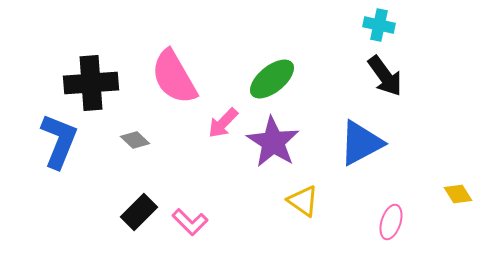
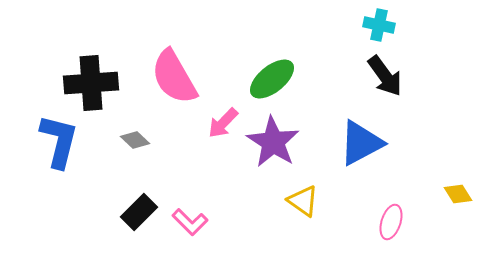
blue L-shape: rotated 8 degrees counterclockwise
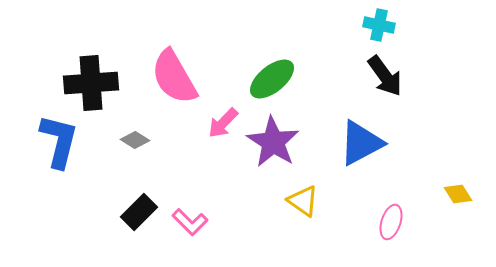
gray diamond: rotated 12 degrees counterclockwise
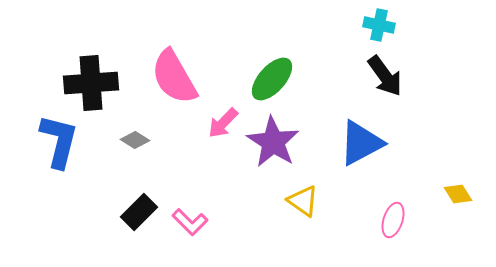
green ellipse: rotated 9 degrees counterclockwise
pink ellipse: moved 2 px right, 2 px up
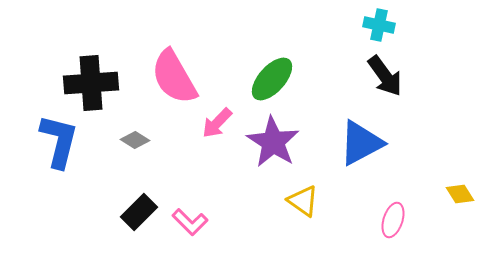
pink arrow: moved 6 px left
yellow diamond: moved 2 px right
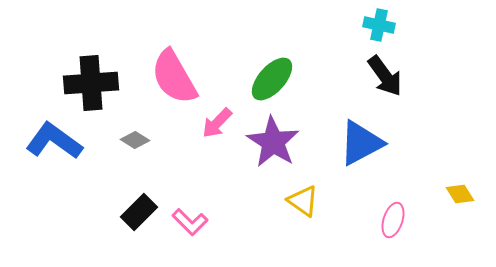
blue L-shape: moved 5 px left; rotated 68 degrees counterclockwise
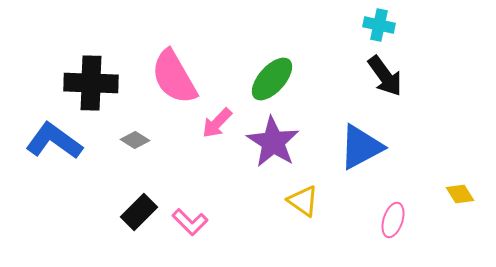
black cross: rotated 6 degrees clockwise
blue triangle: moved 4 px down
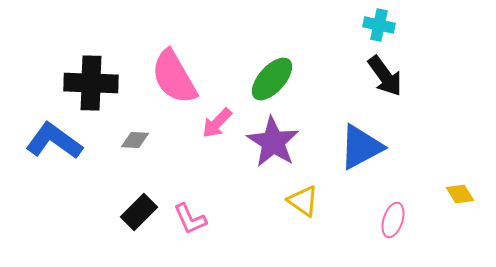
gray diamond: rotated 28 degrees counterclockwise
pink L-shape: moved 3 px up; rotated 21 degrees clockwise
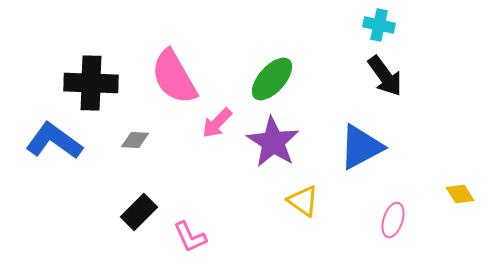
pink L-shape: moved 18 px down
